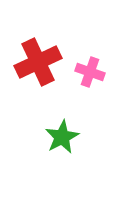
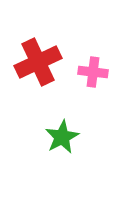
pink cross: moved 3 px right; rotated 12 degrees counterclockwise
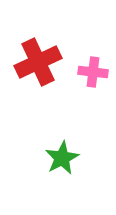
green star: moved 21 px down
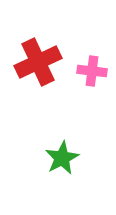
pink cross: moved 1 px left, 1 px up
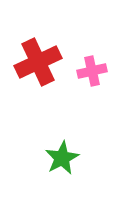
pink cross: rotated 20 degrees counterclockwise
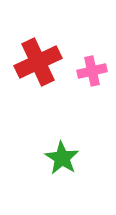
green star: rotated 12 degrees counterclockwise
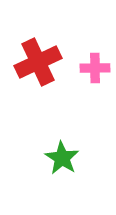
pink cross: moved 3 px right, 3 px up; rotated 12 degrees clockwise
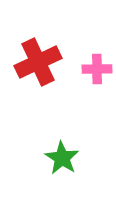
pink cross: moved 2 px right, 1 px down
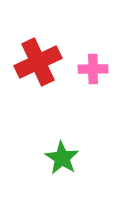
pink cross: moved 4 px left
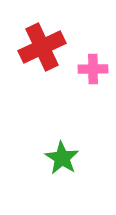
red cross: moved 4 px right, 15 px up
